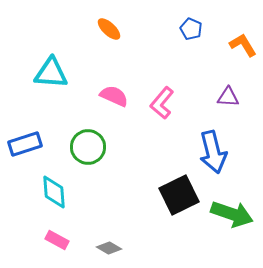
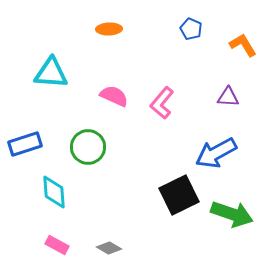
orange ellipse: rotated 45 degrees counterclockwise
blue arrow: moved 3 px right, 1 px down; rotated 75 degrees clockwise
pink rectangle: moved 5 px down
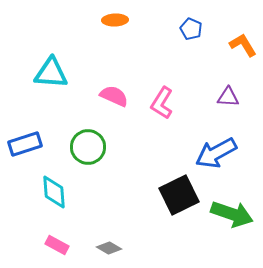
orange ellipse: moved 6 px right, 9 px up
pink L-shape: rotated 8 degrees counterclockwise
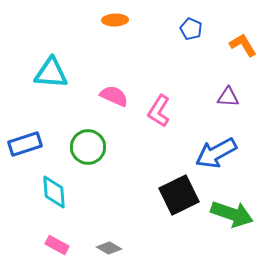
pink L-shape: moved 3 px left, 8 px down
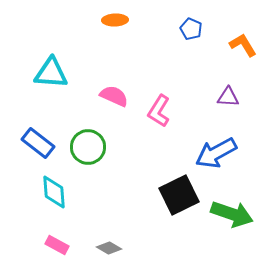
blue rectangle: moved 13 px right, 1 px up; rotated 56 degrees clockwise
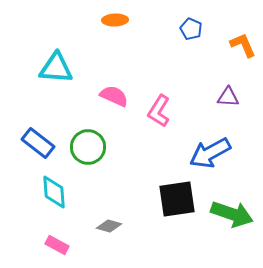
orange L-shape: rotated 8 degrees clockwise
cyan triangle: moved 5 px right, 5 px up
blue arrow: moved 6 px left
black square: moved 2 px left, 4 px down; rotated 18 degrees clockwise
gray diamond: moved 22 px up; rotated 15 degrees counterclockwise
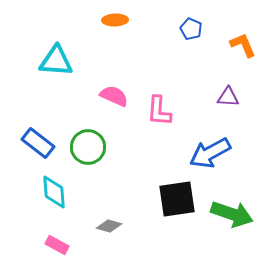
cyan triangle: moved 7 px up
pink L-shape: rotated 28 degrees counterclockwise
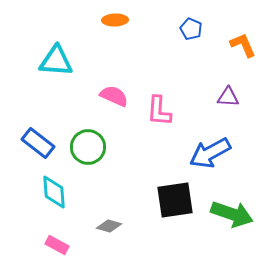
black square: moved 2 px left, 1 px down
